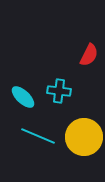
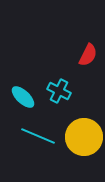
red semicircle: moved 1 px left
cyan cross: rotated 20 degrees clockwise
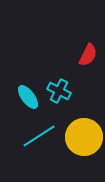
cyan ellipse: moved 5 px right; rotated 10 degrees clockwise
cyan line: moved 1 px right; rotated 56 degrees counterclockwise
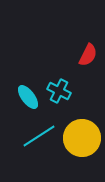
yellow circle: moved 2 px left, 1 px down
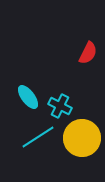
red semicircle: moved 2 px up
cyan cross: moved 1 px right, 15 px down
cyan line: moved 1 px left, 1 px down
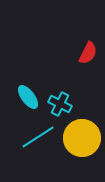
cyan cross: moved 2 px up
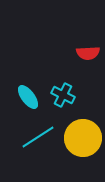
red semicircle: rotated 60 degrees clockwise
cyan cross: moved 3 px right, 9 px up
yellow circle: moved 1 px right
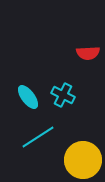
yellow circle: moved 22 px down
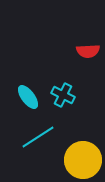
red semicircle: moved 2 px up
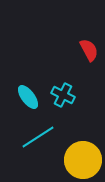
red semicircle: moved 1 px right, 1 px up; rotated 115 degrees counterclockwise
